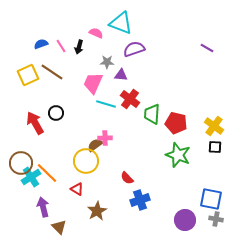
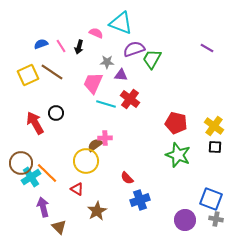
green trapezoid: moved 55 px up; rotated 25 degrees clockwise
blue square: rotated 10 degrees clockwise
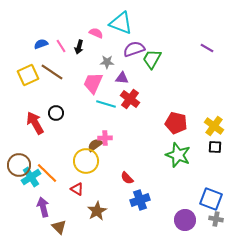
purple triangle: moved 1 px right, 3 px down
brown circle: moved 2 px left, 2 px down
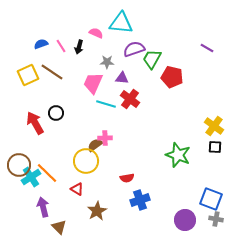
cyan triangle: rotated 15 degrees counterclockwise
red pentagon: moved 4 px left, 46 px up
red semicircle: rotated 56 degrees counterclockwise
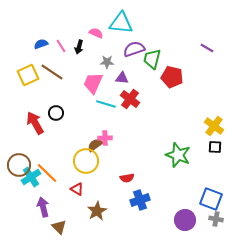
green trapezoid: rotated 15 degrees counterclockwise
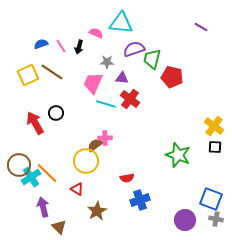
purple line: moved 6 px left, 21 px up
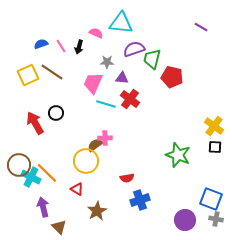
cyan cross: rotated 30 degrees counterclockwise
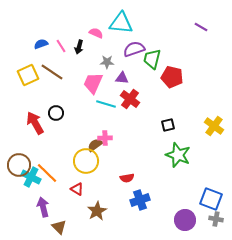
black square: moved 47 px left, 22 px up; rotated 16 degrees counterclockwise
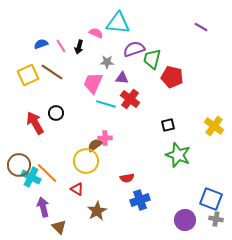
cyan triangle: moved 3 px left
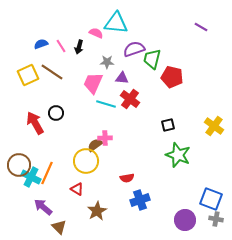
cyan triangle: moved 2 px left
orange line: rotated 70 degrees clockwise
purple arrow: rotated 36 degrees counterclockwise
